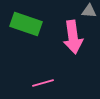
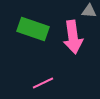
green rectangle: moved 7 px right, 5 px down
pink line: rotated 10 degrees counterclockwise
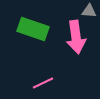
pink arrow: moved 3 px right
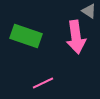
gray triangle: rotated 28 degrees clockwise
green rectangle: moved 7 px left, 7 px down
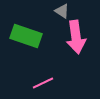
gray triangle: moved 27 px left
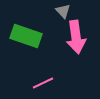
gray triangle: moved 1 px right; rotated 14 degrees clockwise
